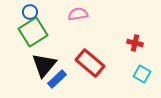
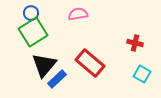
blue circle: moved 1 px right, 1 px down
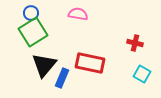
pink semicircle: rotated 18 degrees clockwise
red rectangle: rotated 28 degrees counterclockwise
blue rectangle: moved 5 px right, 1 px up; rotated 24 degrees counterclockwise
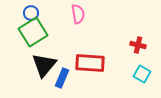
pink semicircle: rotated 72 degrees clockwise
red cross: moved 3 px right, 2 px down
red rectangle: rotated 8 degrees counterclockwise
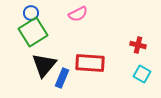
pink semicircle: rotated 72 degrees clockwise
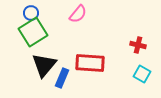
pink semicircle: rotated 24 degrees counterclockwise
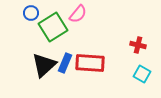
green square: moved 20 px right, 5 px up
black triangle: rotated 8 degrees clockwise
blue rectangle: moved 3 px right, 15 px up
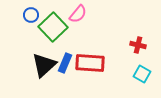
blue circle: moved 2 px down
green square: rotated 12 degrees counterclockwise
